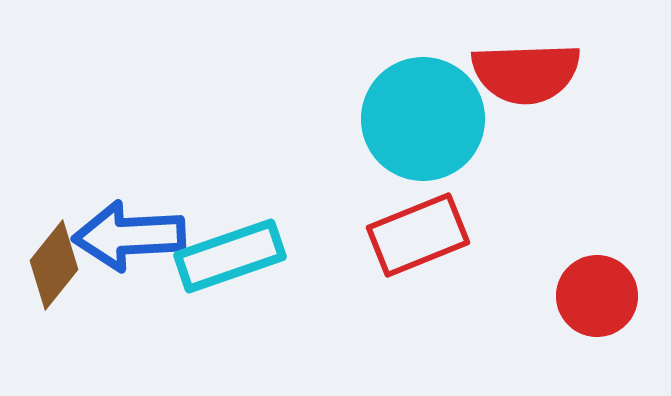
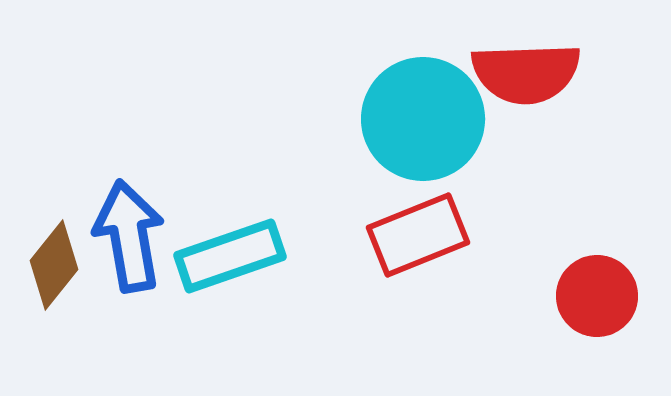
blue arrow: rotated 83 degrees clockwise
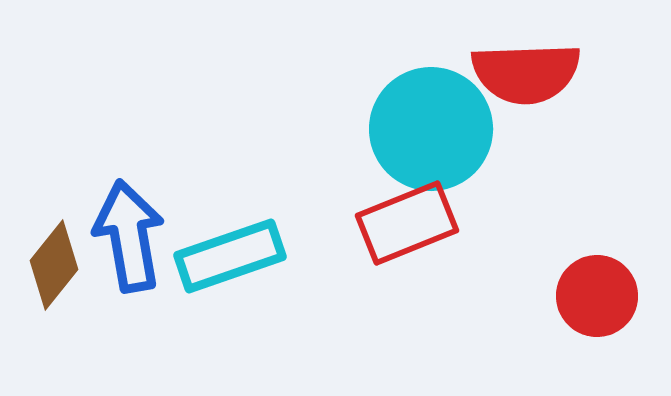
cyan circle: moved 8 px right, 10 px down
red rectangle: moved 11 px left, 12 px up
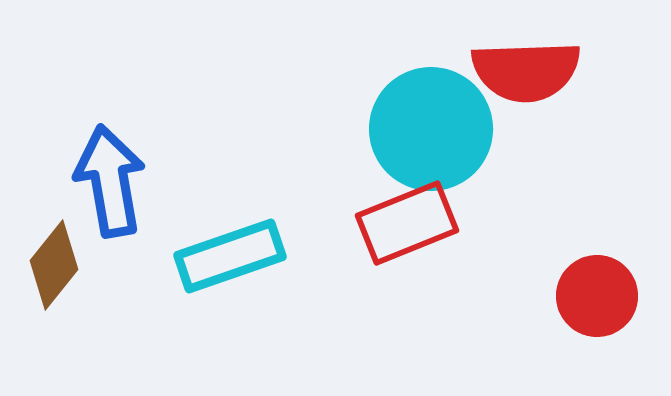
red semicircle: moved 2 px up
blue arrow: moved 19 px left, 55 px up
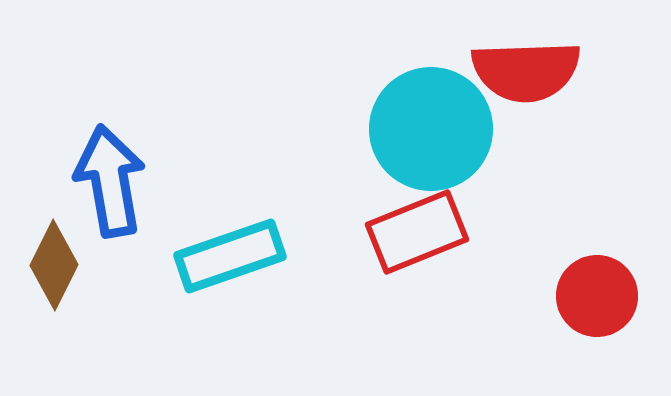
red rectangle: moved 10 px right, 9 px down
brown diamond: rotated 12 degrees counterclockwise
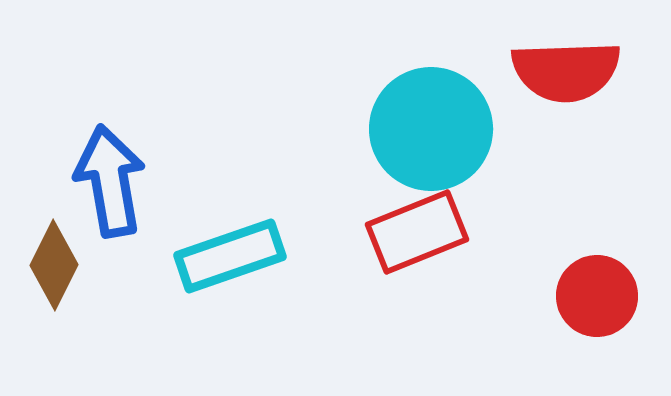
red semicircle: moved 40 px right
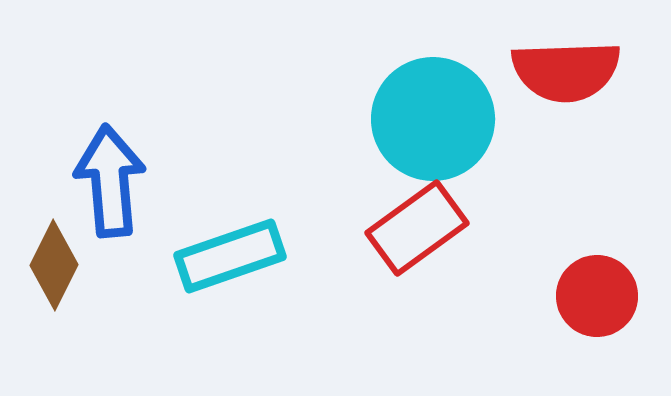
cyan circle: moved 2 px right, 10 px up
blue arrow: rotated 5 degrees clockwise
red rectangle: moved 4 px up; rotated 14 degrees counterclockwise
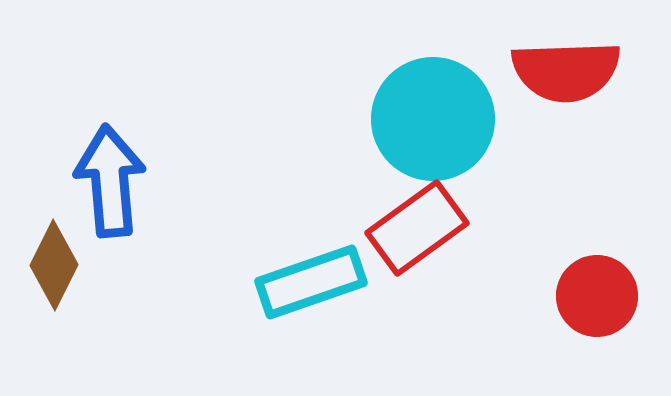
cyan rectangle: moved 81 px right, 26 px down
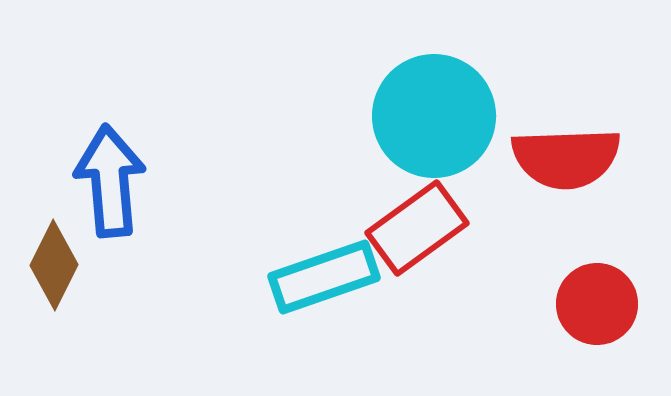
red semicircle: moved 87 px down
cyan circle: moved 1 px right, 3 px up
cyan rectangle: moved 13 px right, 5 px up
red circle: moved 8 px down
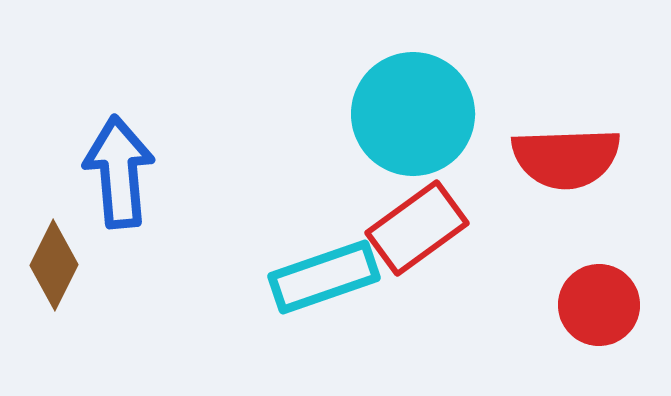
cyan circle: moved 21 px left, 2 px up
blue arrow: moved 9 px right, 9 px up
red circle: moved 2 px right, 1 px down
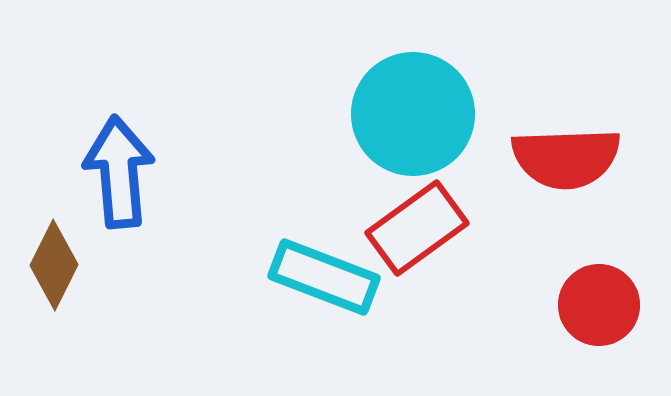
cyan rectangle: rotated 40 degrees clockwise
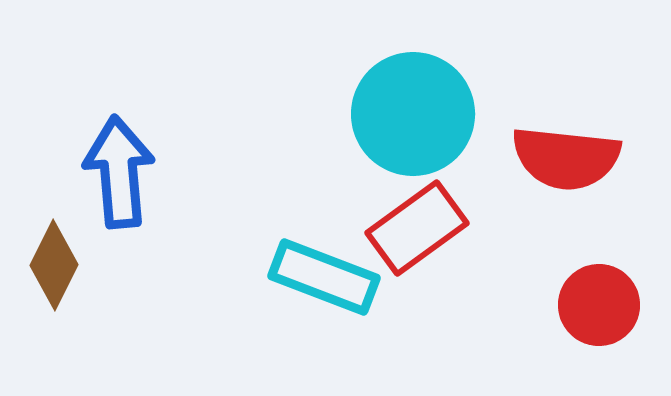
red semicircle: rotated 8 degrees clockwise
